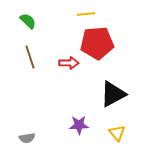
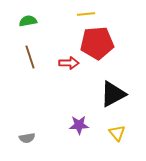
green semicircle: rotated 54 degrees counterclockwise
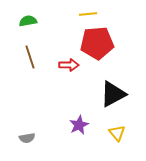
yellow line: moved 2 px right
red arrow: moved 2 px down
purple star: rotated 24 degrees counterclockwise
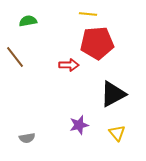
yellow line: rotated 12 degrees clockwise
brown line: moved 15 px left; rotated 20 degrees counterclockwise
purple star: rotated 12 degrees clockwise
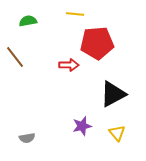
yellow line: moved 13 px left
purple star: moved 3 px right, 1 px down
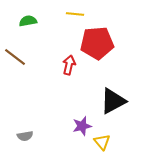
brown line: rotated 15 degrees counterclockwise
red arrow: rotated 78 degrees counterclockwise
black triangle: moved 7 px down
yellow triangle: moved 15 px left, 9 px down
gray semicircle: moved 2 px left, 2 px up
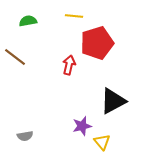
yellow line: moved 1 px left, 2 px down
red pentagon: rotated 12 degrees counterclockwise
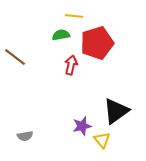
green semicircle: moved 33 px right, 14 px down
red arrow: moved 2 px right
black triangle: moved 3 px right, 10 px down; rotated 8 degrees counterclockwise
yellow triangle: moved 2 px up
